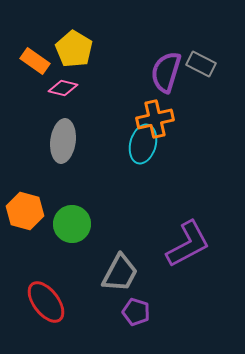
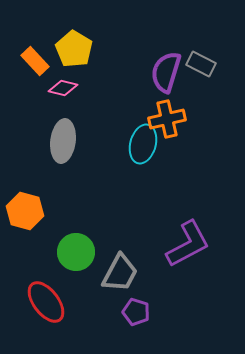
orange rectangle: rotated 12 degrees clockwise
orange cross: moved 12 px right
green circle: moved 4 px right, 28 px down
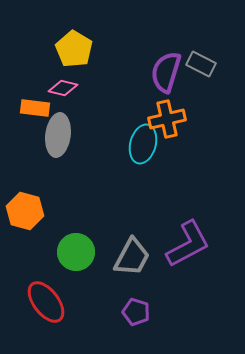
orange rectangle: moved 47 px down; rotated 40 degrees counterclockwise
gray ellipse: moved 5 px left, 6 px up
gray trapezoid: moved 12 px right, 16 px up
